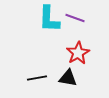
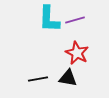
purple line: moved 2 px down; rotated 36 degrees counterclockwise
red star: moved 1 px left; rotated 15 degrees counterclockwise
black line: moved 1 px right, 1 px down
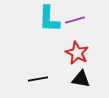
black triangle: moved 13 px right, 1 px down
